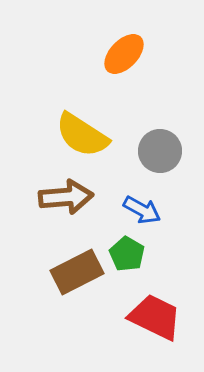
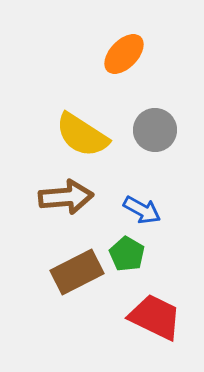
gray circle: moved 5 px left, 21 px up
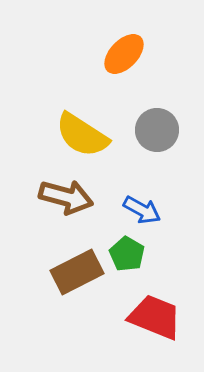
gray circle: moved 2 px right
brown arrow: rotated 20 degrees clockwise
red trapezoid: rotated 4 degrees counterclockwise
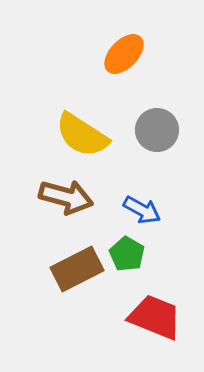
brown rectangle: moved 3 px up
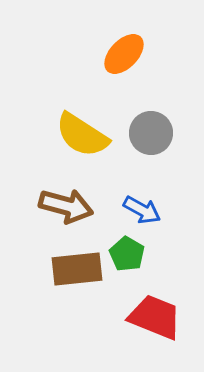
gray circle: moved 6 px left, 3 px down
brown arrow: moved 9 px down
brown rectangle: rotated 21 degrees clockwise
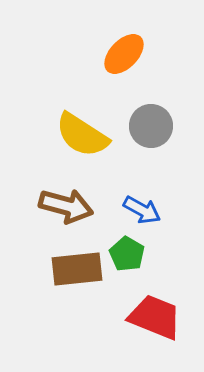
gray circle: moved 7 px up
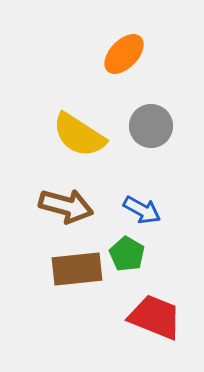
yellow semicircle: moved 3 px left
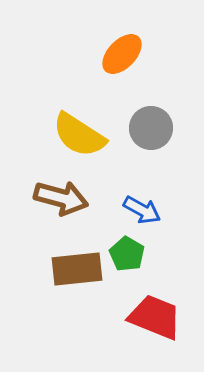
orange ellipse: moved 2 px left
gray circle: moved 2 px down
brown arrow: moved 5 px left, 8 px up
